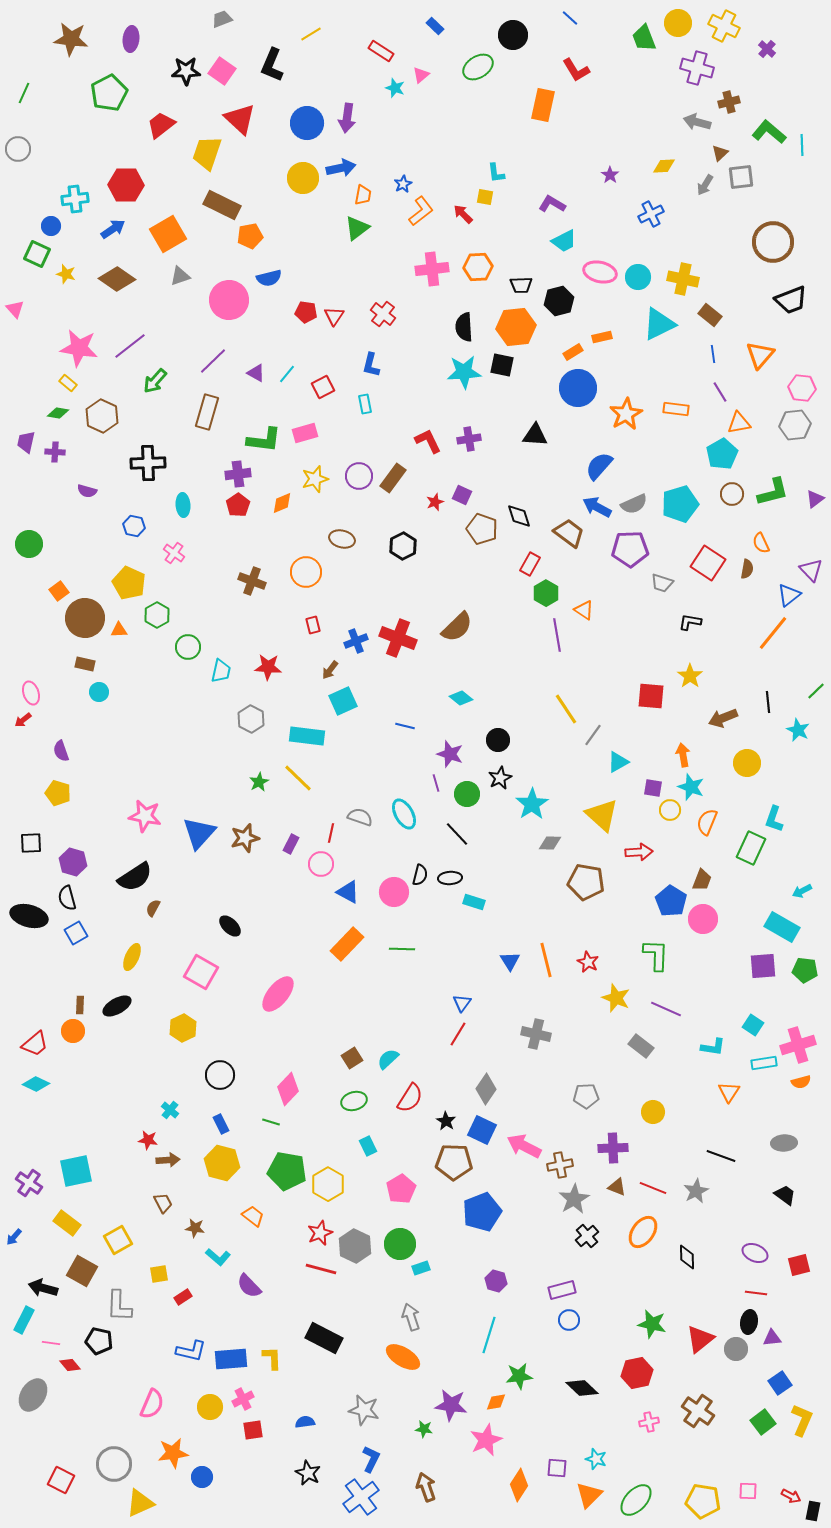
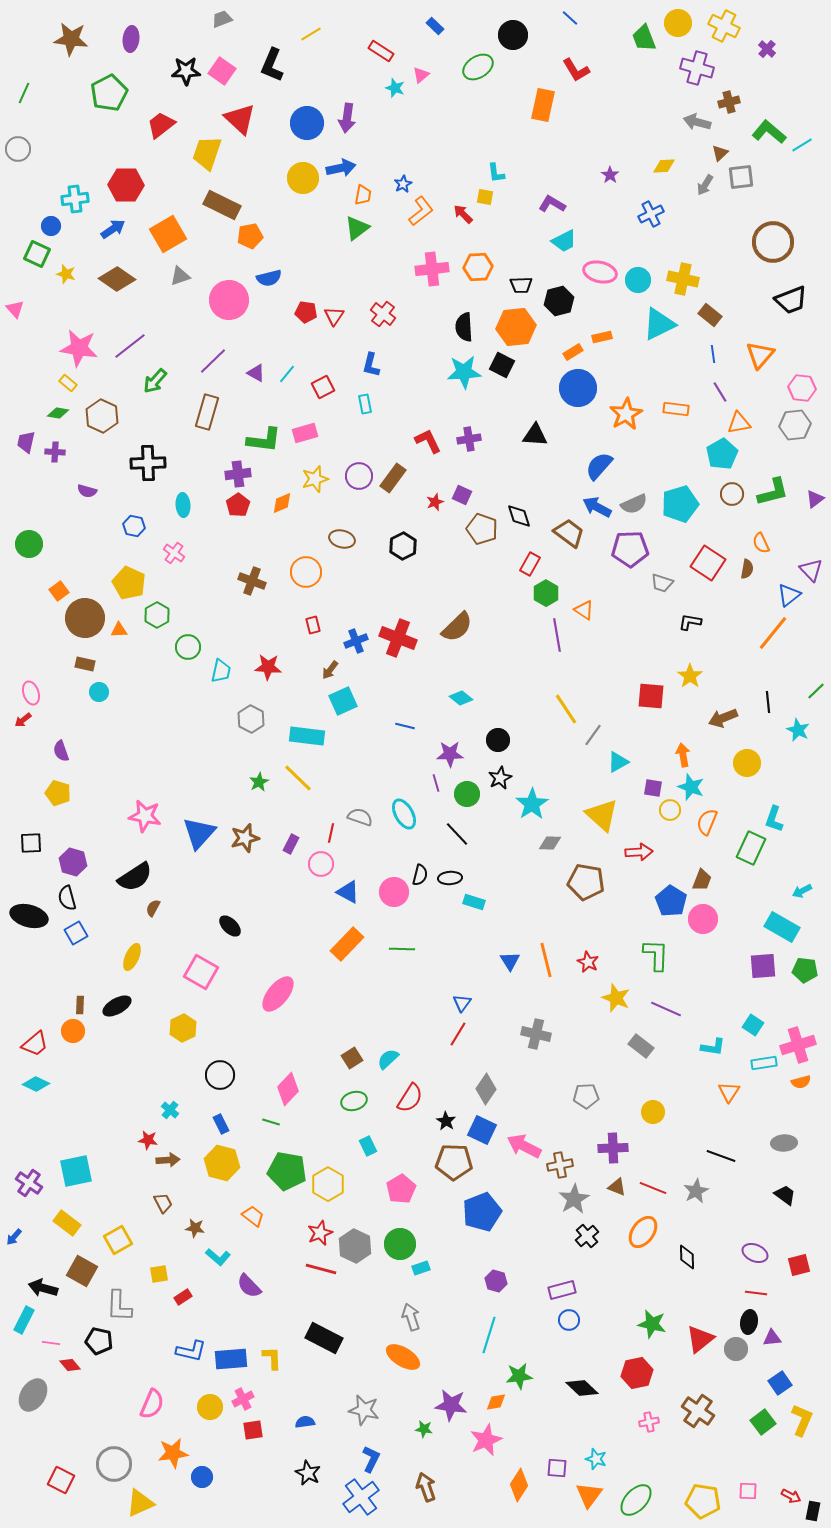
cyan line at (802, 145): rotated 60 degrees clockwise
cyan circle at (638, 277): moved 3 px down
black square at (502, 365): rotated 15 degrees clockwise
purple star at (450, 754): rotated 20 degrees counterclockwise
orange triangle at (589, 1495): rotated 8 degrees counterclockwise
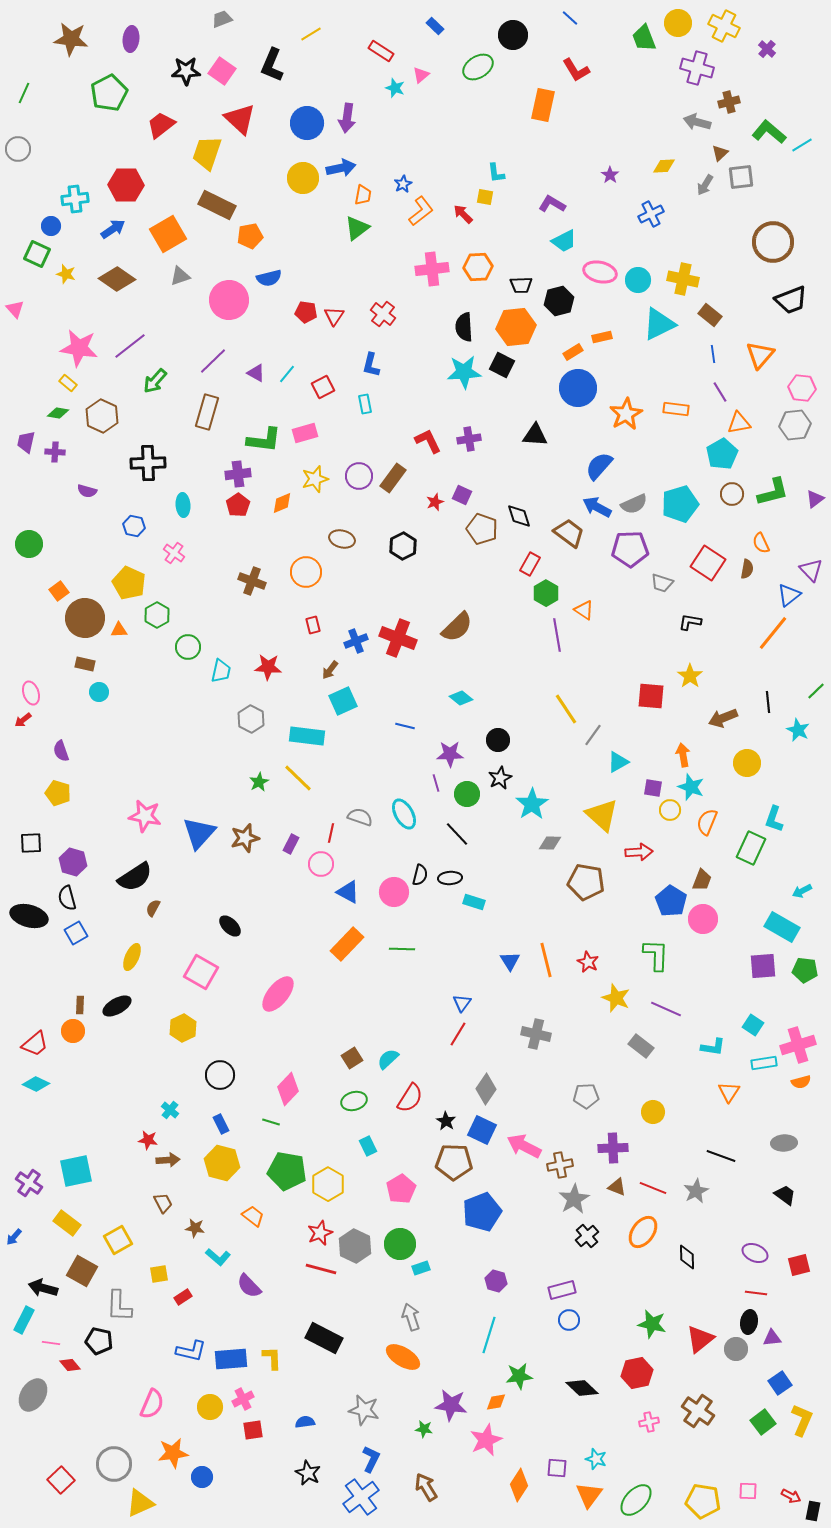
brown rectangle at (222, 205): moved 5 px left
red square at (61, 1480): rotated 20 degrees clockwise
brown arrow at (426, 1487): rotated 12 degrees counterclockwise
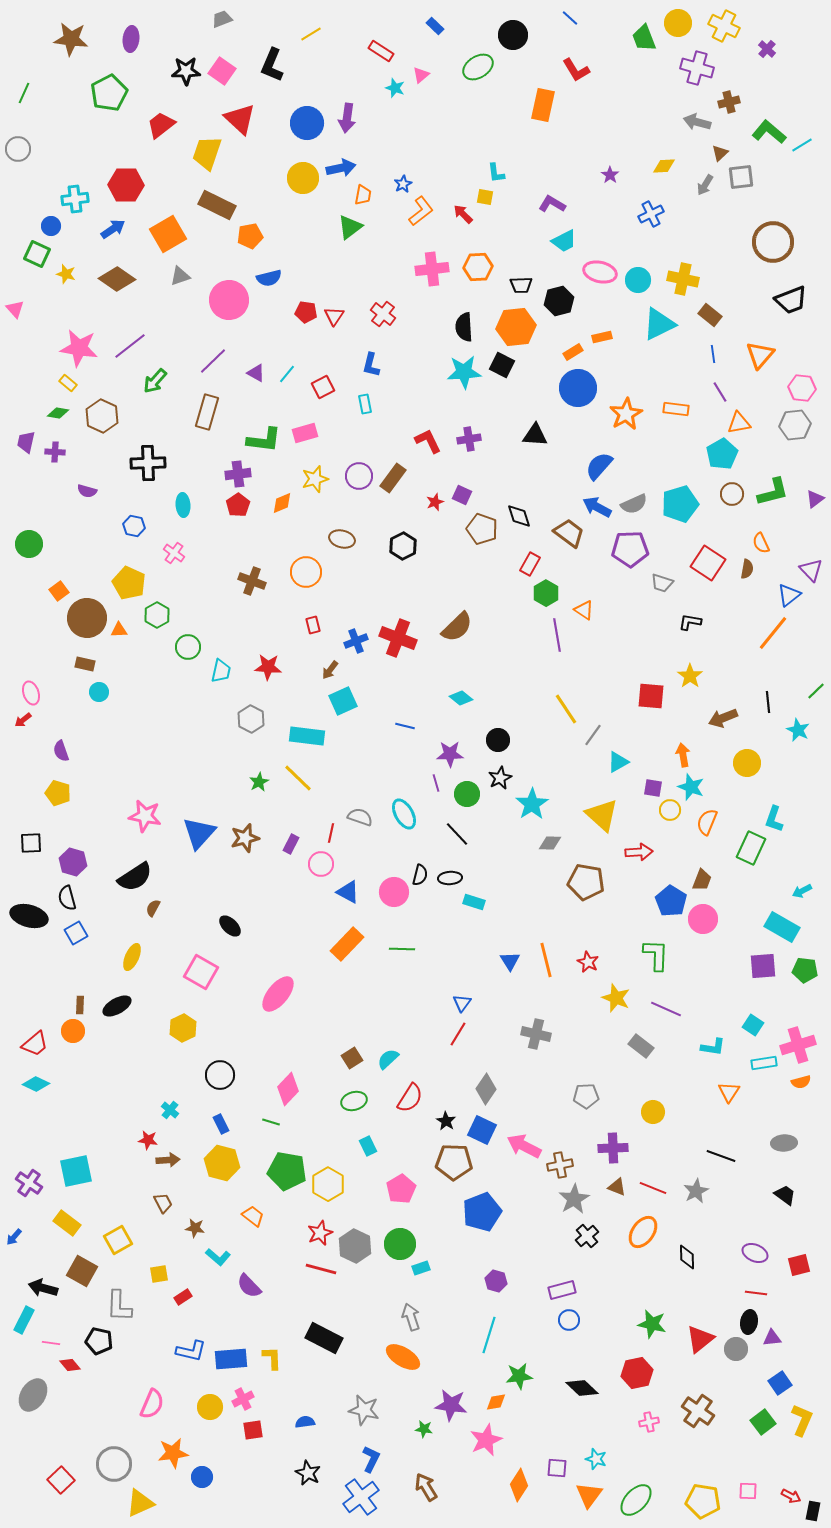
green triangle at (357, 228): moved 7 px left, 1 px up
brown circle at (85, 618): moved 2 px right
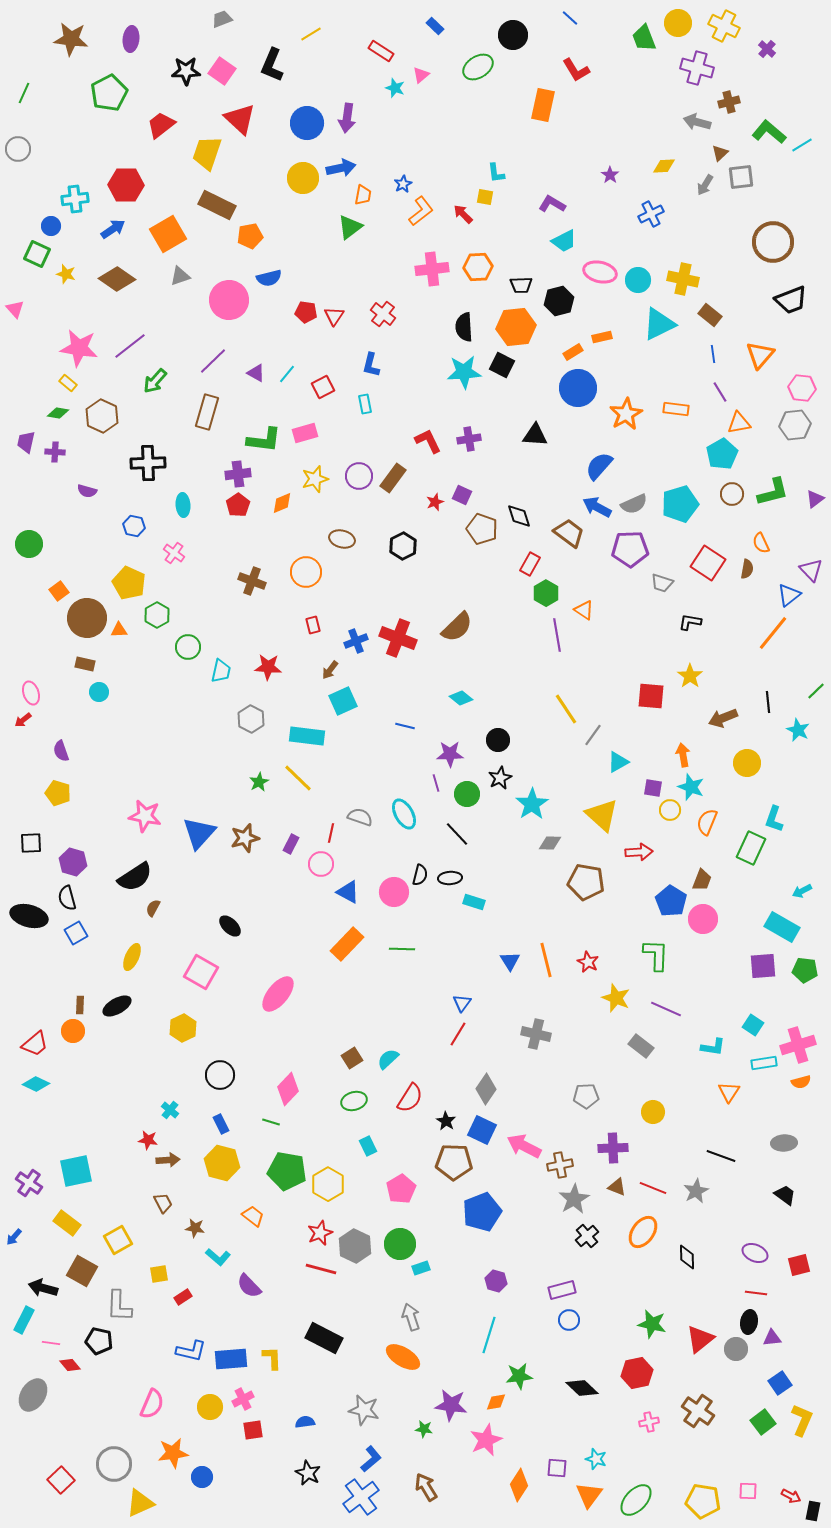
blue L-shape at (371, 1459): rotated 24 degrees clockwise
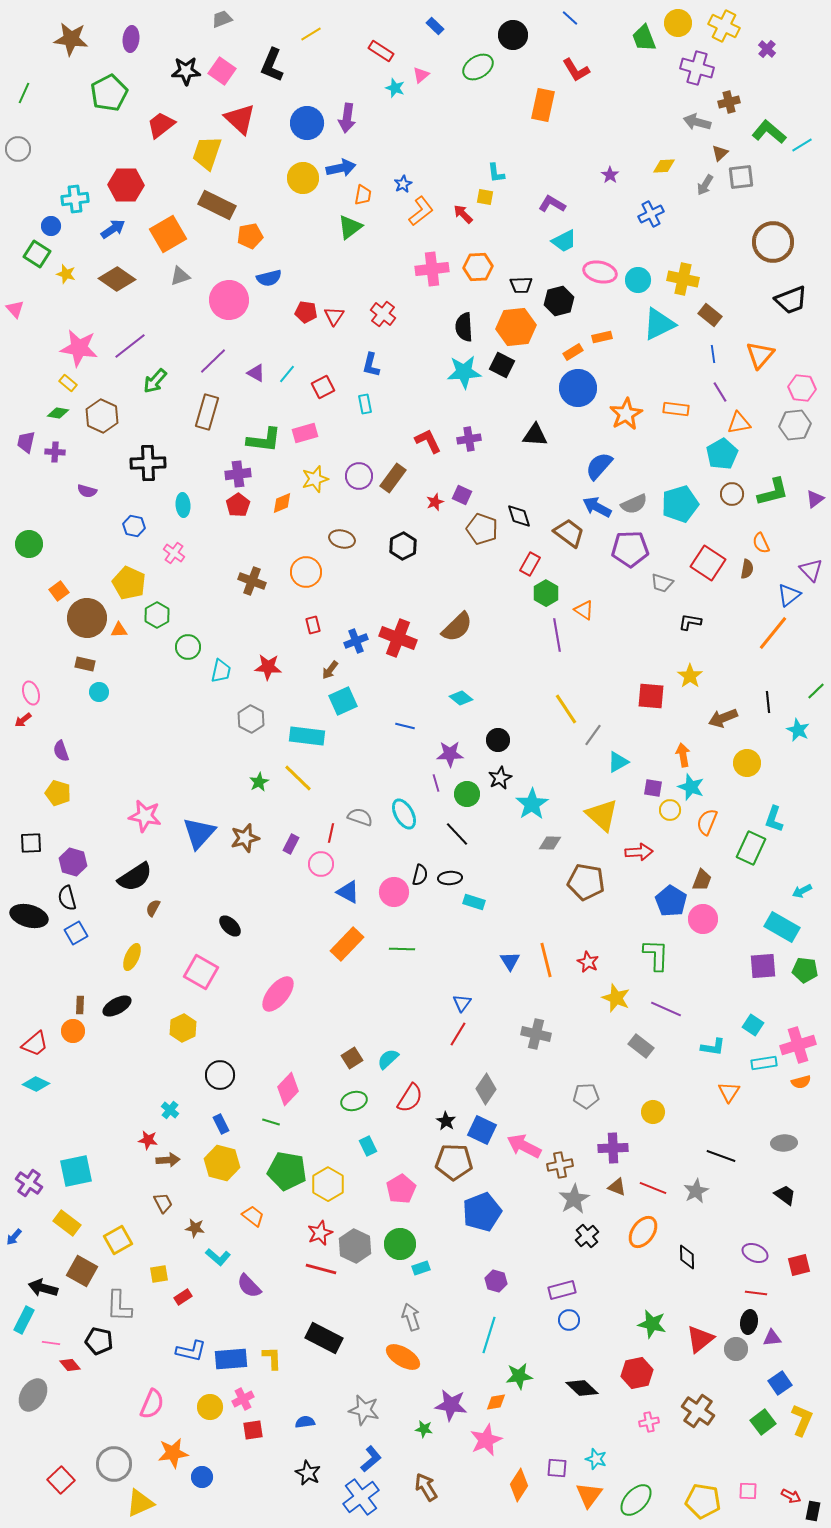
green square at (37, 254): rotated 8 degrees clockwise
